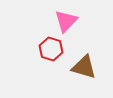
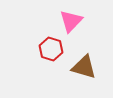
pink triangle: moved 5 px right
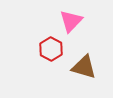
red hexagon: rotated 10 degrees clockwise
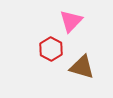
brown triangle: moved 2 px left
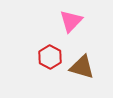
red hexagon: moved 1 px left, 8 px down
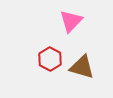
red hexagon: moved 2 px down
